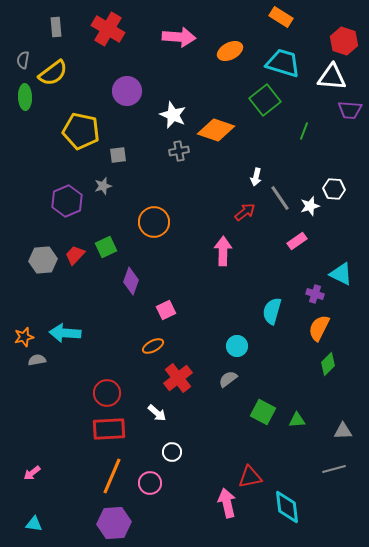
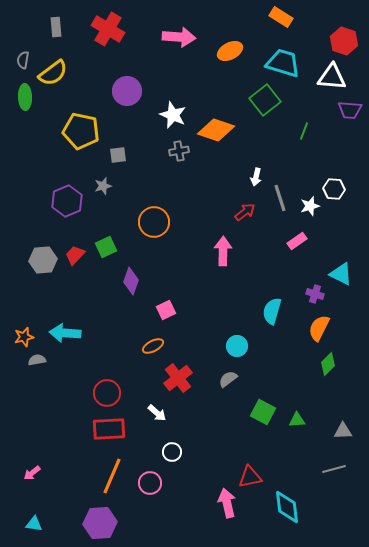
gray line at (280, 198): rotated 16 degrees clockwise
purple hexagon at (114, 523): moved 14 px left
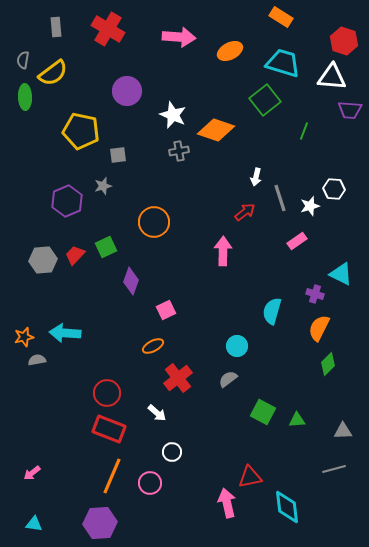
red rectangle at (109, 429): rotated 24 degrees clockwise
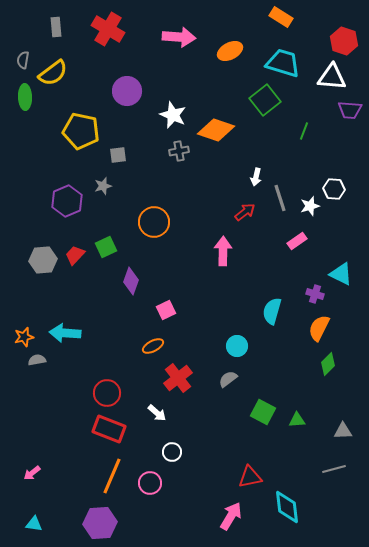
pink arrow at (227, 503): moved 4 px right, 13 px down; rotated 44 degrees clockwise
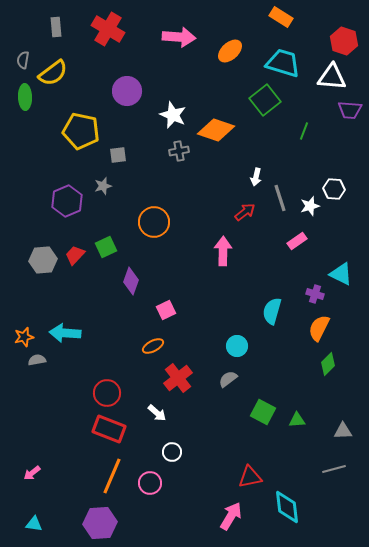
orange ellipse at (230, 51): rotated 15 degrees counterclockwise
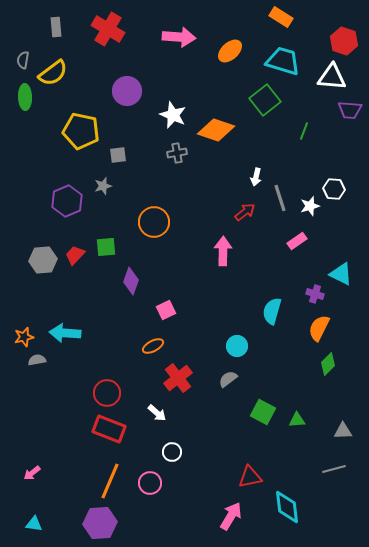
cyan trapezoid at (283, 63): moved 2 px up
gray cross at (179, 151): moved 2 px left, 2 px down
green square at (106, 247): rotated 20 degrees clockwise
orange line at (112, 476): moved 2 px left, 5 px down
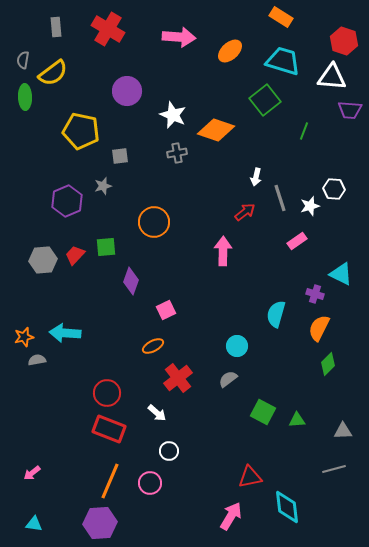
gray square at (118, 155): moved 2 px right, 1 px down
cyan semicircle at (272, 311): moved 4 px right, 3 px down
white circle at (172, 452): moved 3 px left, 1 px up
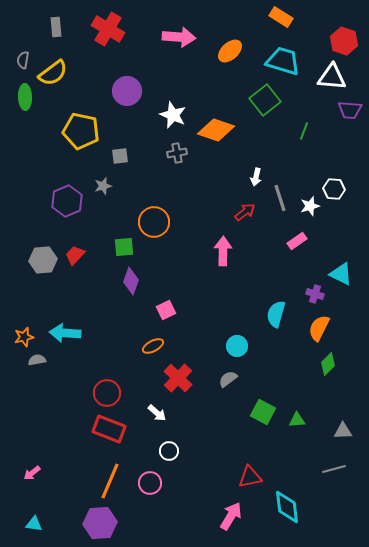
green square at (106, 247): moved 18 px right
red cross at (178, 378): rotated 8 degrees counterclockwise
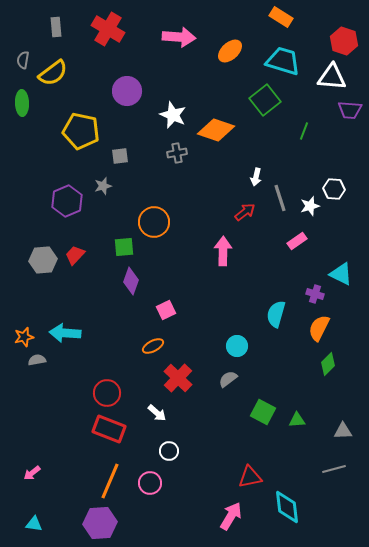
green ellipse at (25, 97): moved 3 px left, 6 px down
